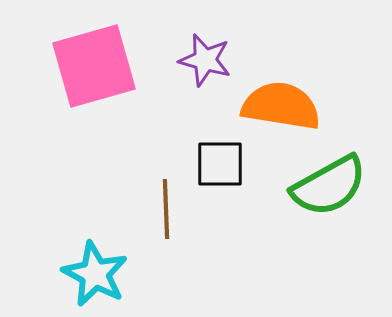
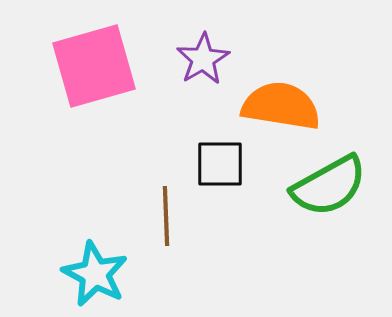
purple star: moved 2 px left, 1 px up; rotated 26 degrees clockwise
brown line: moved 7 px down
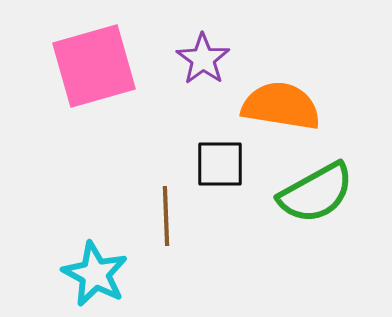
purple star: rotated 6 degrees counterclockwise
green semicircle: moved 13 px left, 7 px down
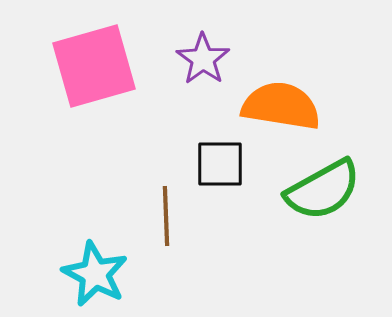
green semicircle: moved 7 px right, 3 px up
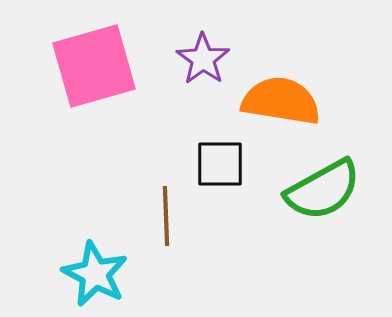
orange semicircle: moved 5 px up
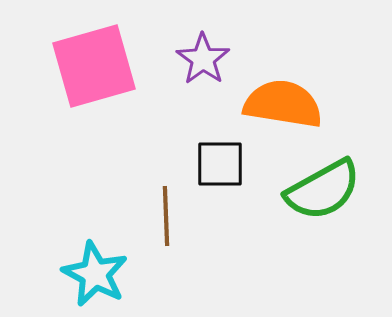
orange semicircle: moved 2 px right, 3 px down
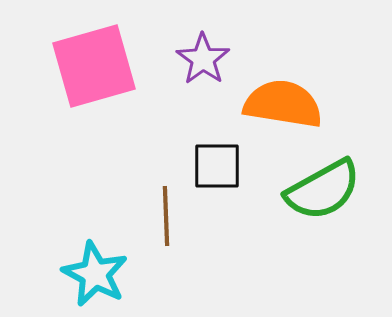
black square: moved 3 px left, 2 px down
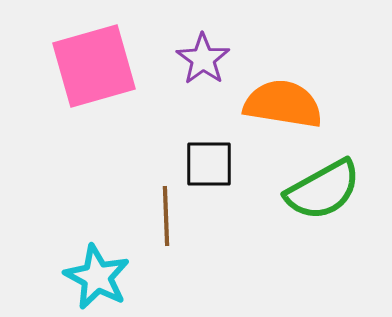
black square: moved 8 px left, 2 px up
cyan star: moved 2 px right, 3 px down
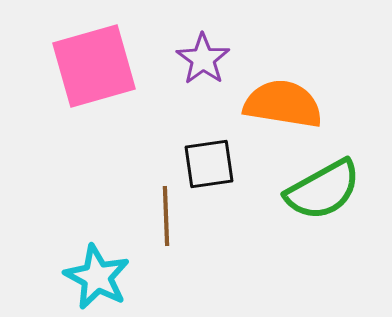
black square: rotated 8 degrees counterclockwise
